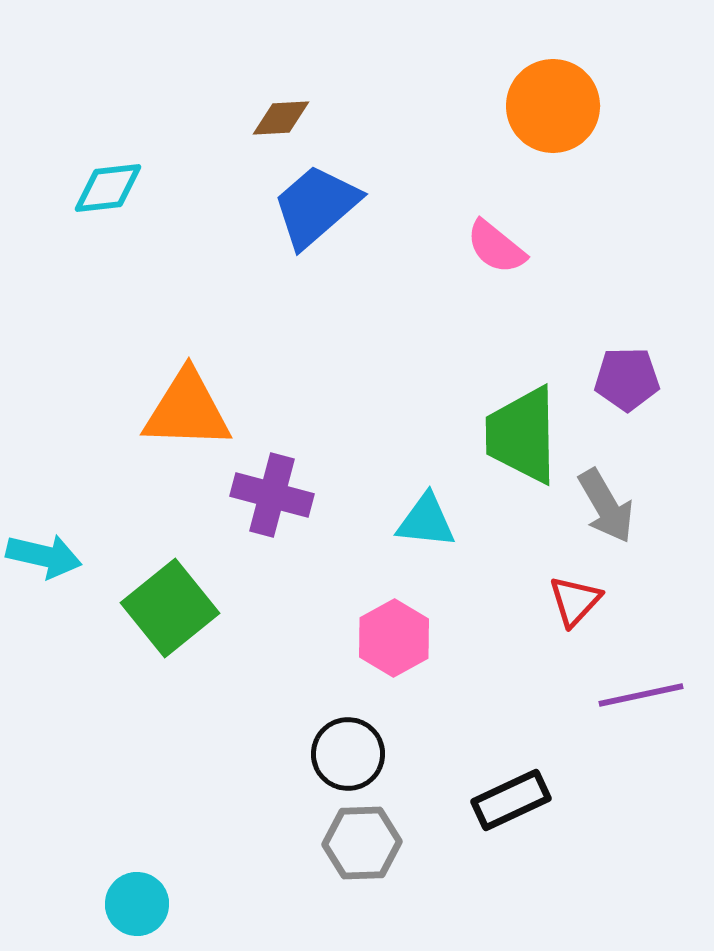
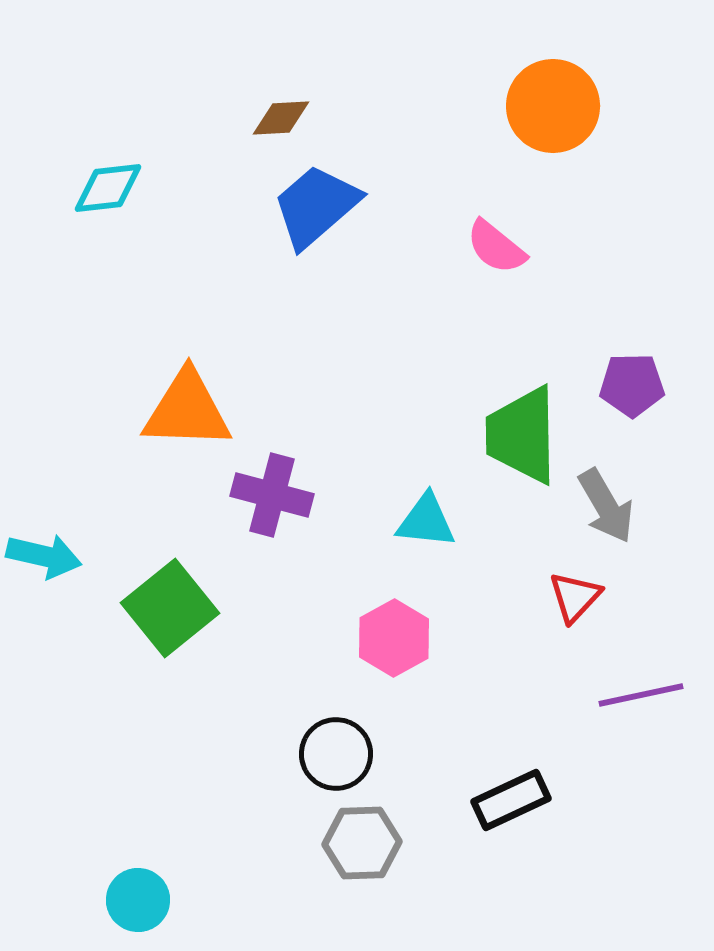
purple pentagon: moved 5 px right, 6 px down
red triangle: moved 4 px up
black circle: moved 12 px left
cyan circle: moved 1 px right, 4 px up
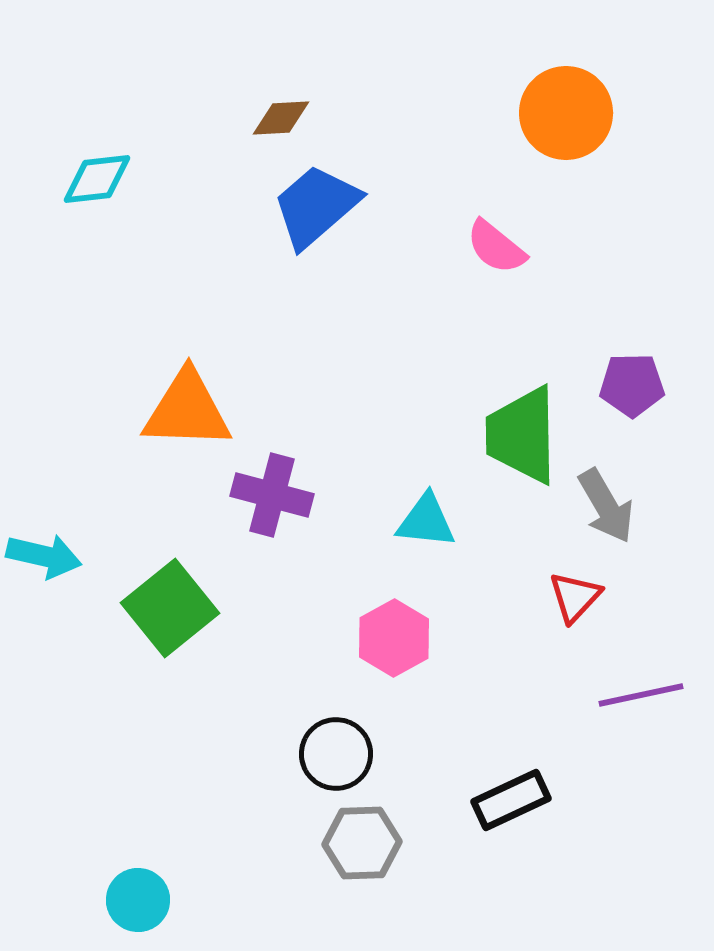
orange circle: moved 13 px right, 7 px down
cyan diamond: moved 11 px left, 9 px up
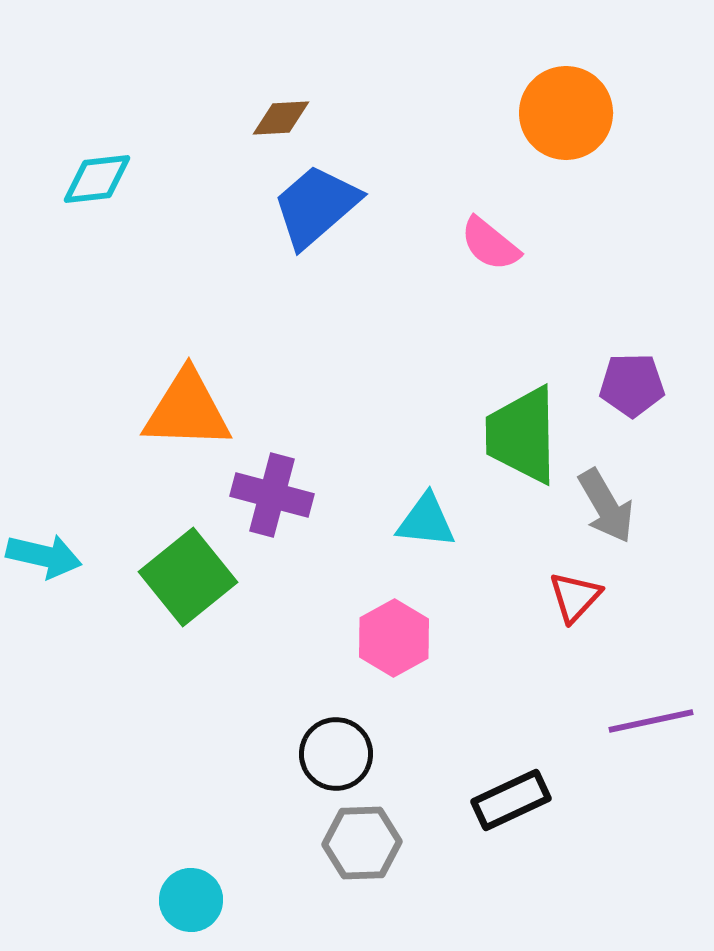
pink semicircle: moved 6 px left, 3 px up
green square: moved 18 px right, 31 px up
purple line: moved 10 px right, 26 px down
cyan circle: moved 53 px right
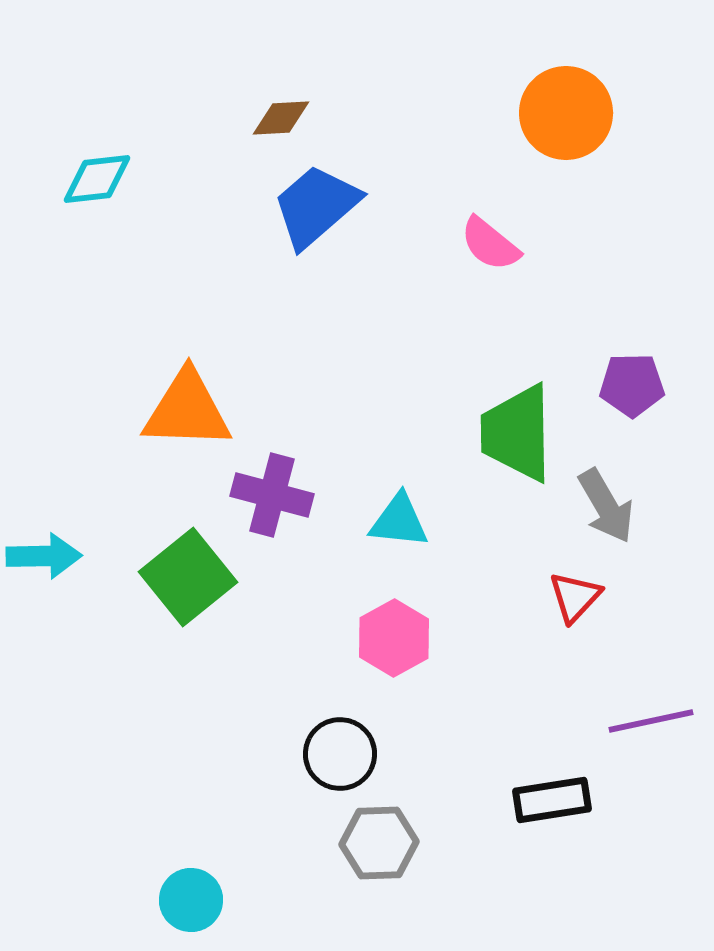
green trapezoid: moved 5 px left, 2 px up
cyan triangle: moved 27 px left
cyan arrow: rotated 14 degrees counterclockwise
black circle: moved 4 px right
black rectangle: moved 41 px right; rotated 16 degrees clockwise
gray hexagon: moved 17 px right
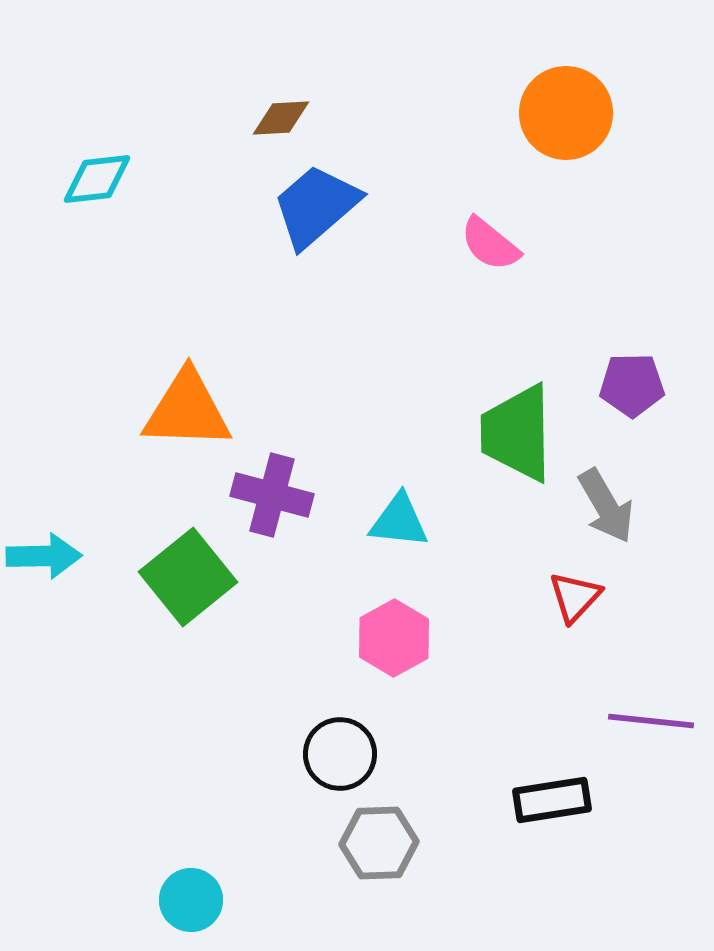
purple line: rotated 18 degrees clockwise
